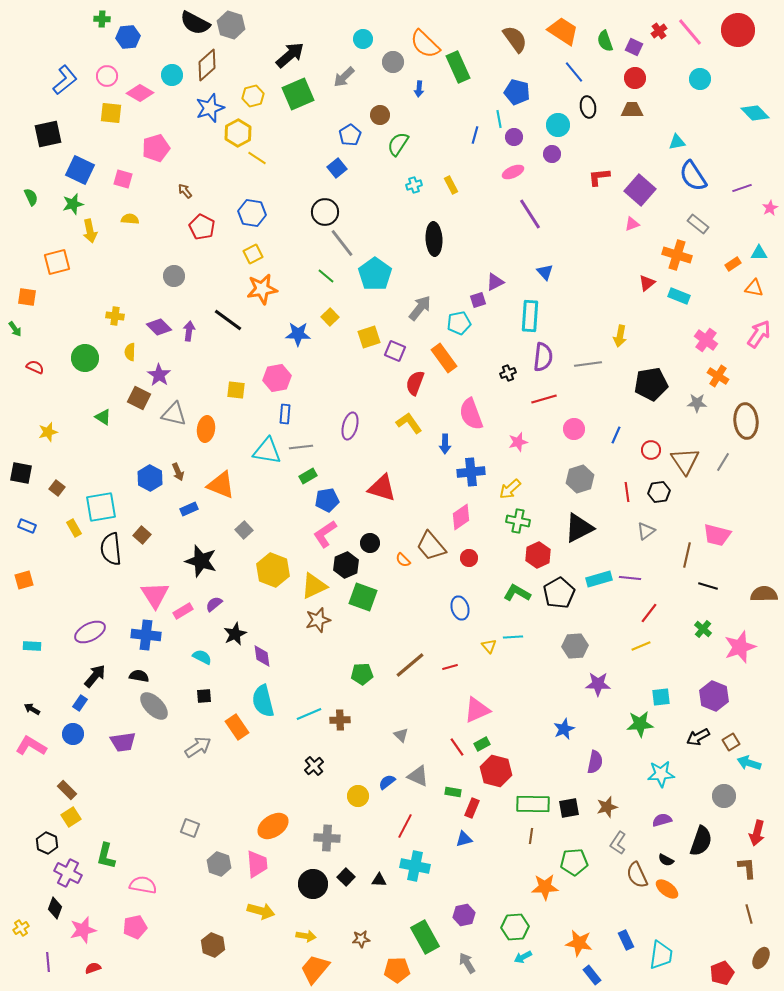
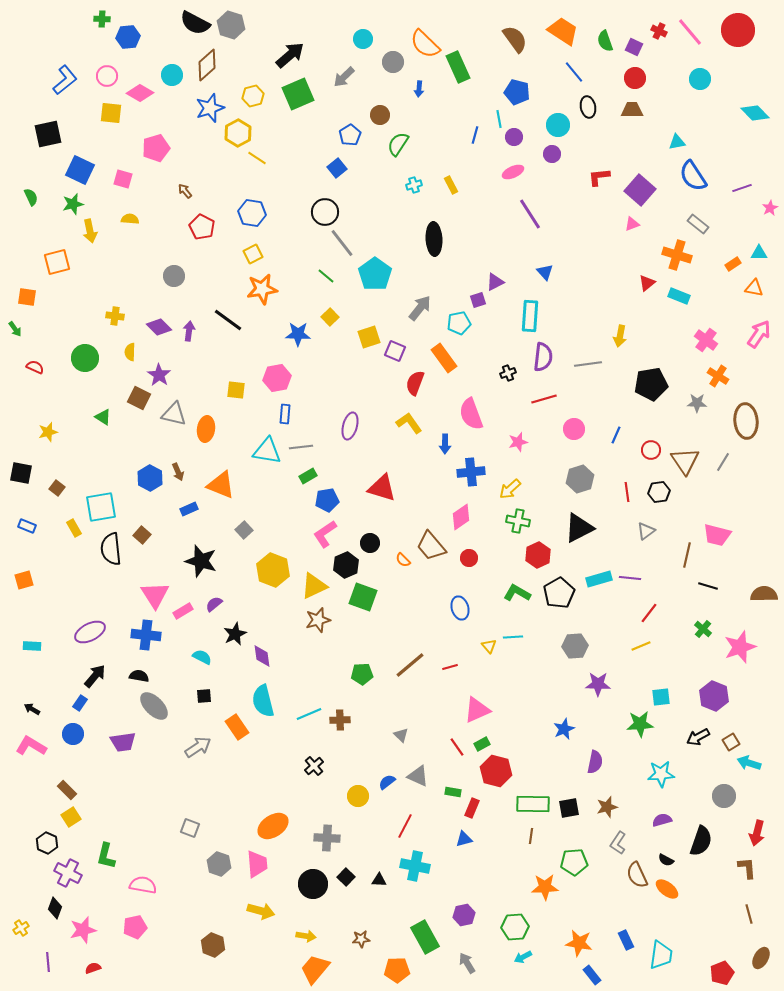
red cross at (659, 31): rotated 28 degrees counterclockwise
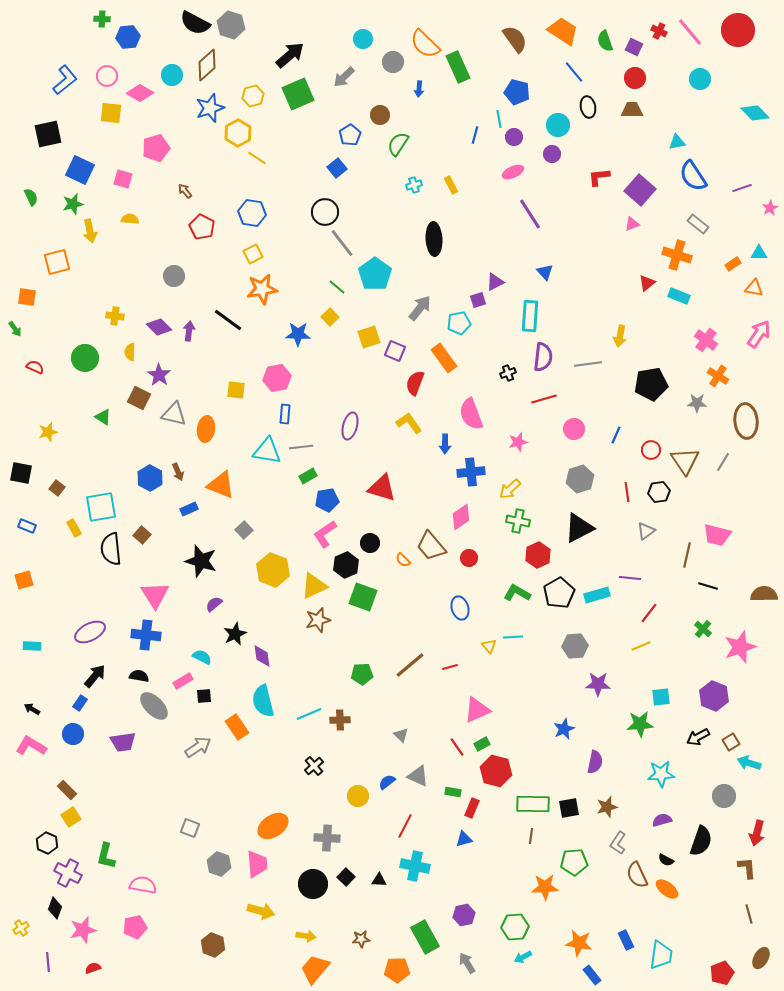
green line at (326, 276): moved 11 px right, 11 px down
cyan rectangle at (599, 579): moved 2 px left, 16 px down
pink rectangle at (183, 611): moved 70 px down
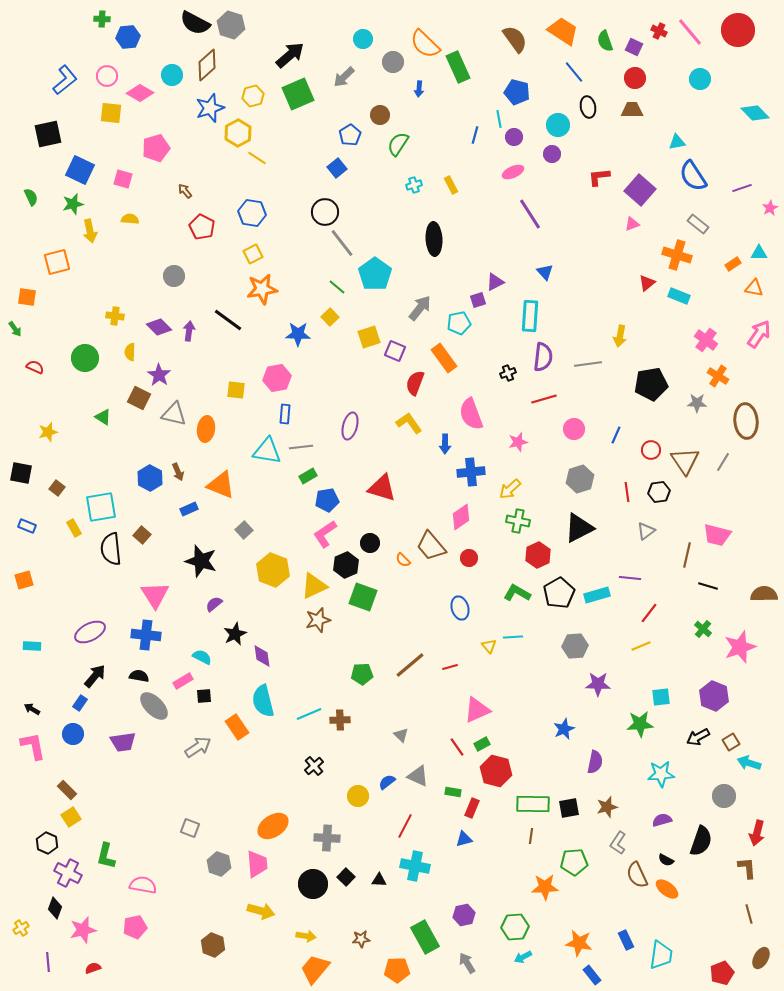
pink L-shape at (31, 746): moved 2 px right; rotated 48 degrees clockwise
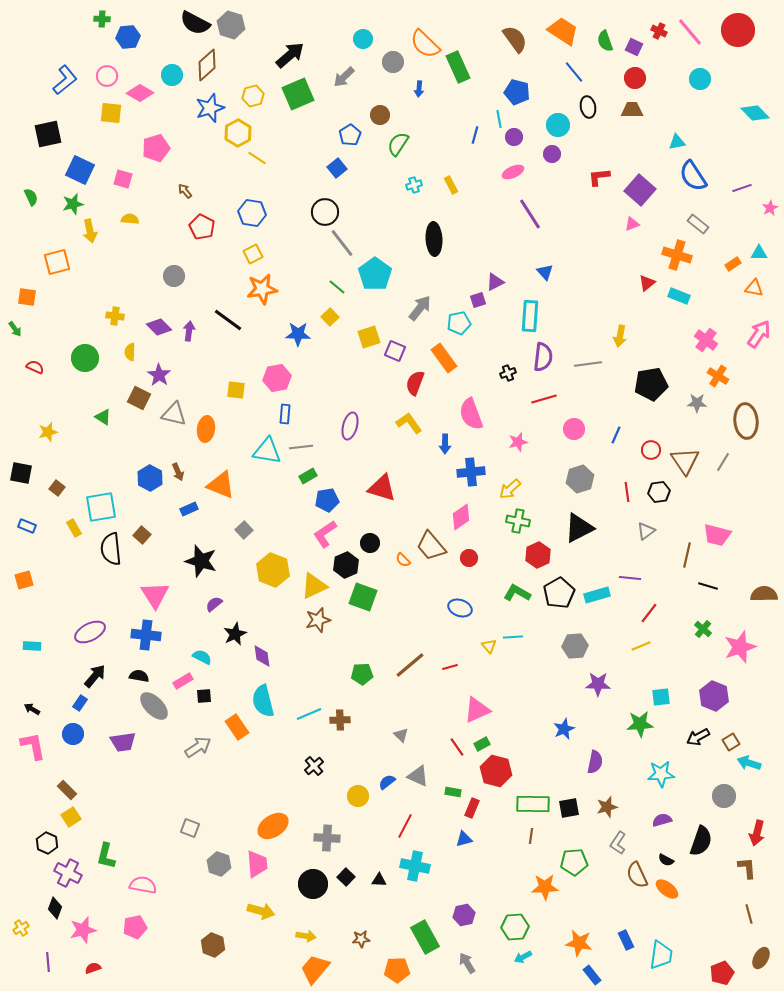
blue ellipse at (460, 608): rotated 55 degrees counterclockwise
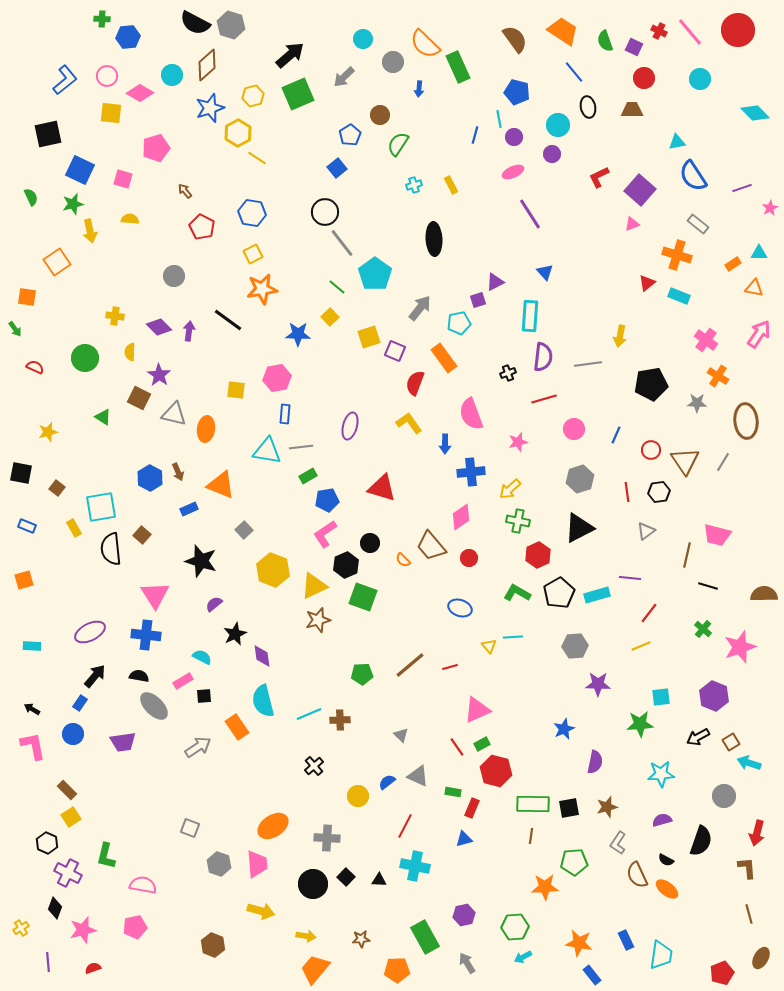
red circle at (635, 78): moved 9 px right
red L-shape at (599, 177): rotated 20 degrees counterclockwise
orange square at (57, 262): rotated 20 degrees counterclockwise
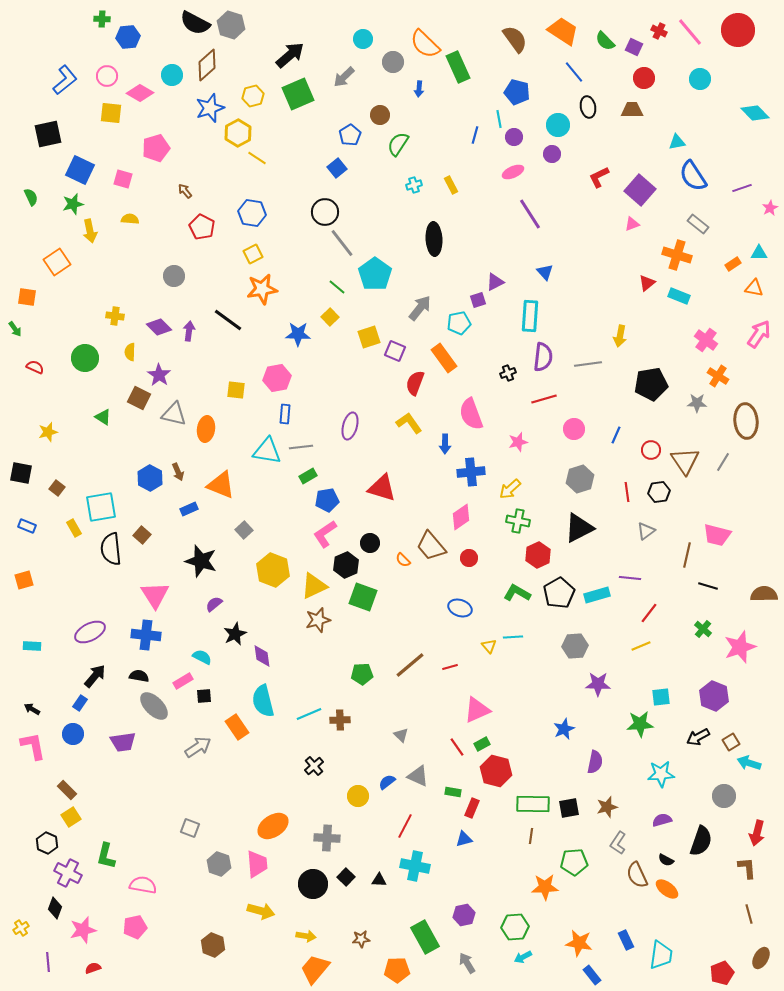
green semicircle at (605, 41): rotated 25 degrees counterclockwise
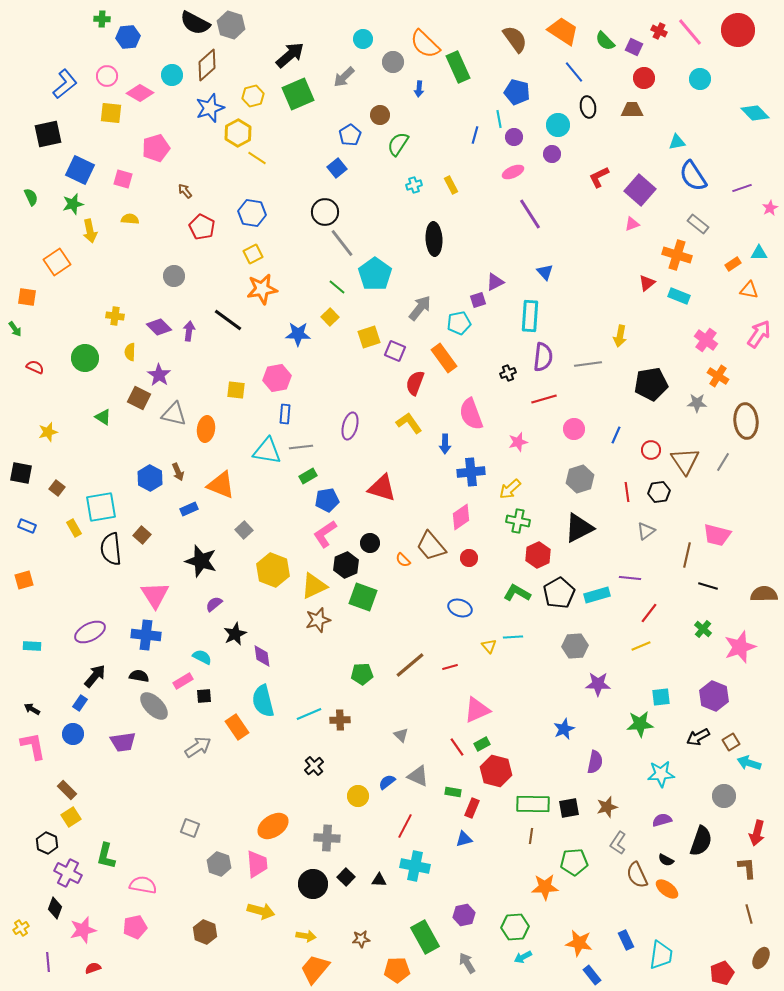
blue L-shape at (65, 80): moved 4 px down
orange triangle at (754, 288): moved 5 px left, 2 px down
brown hexagon at (213, 945): moved 8 px left, 13 px up
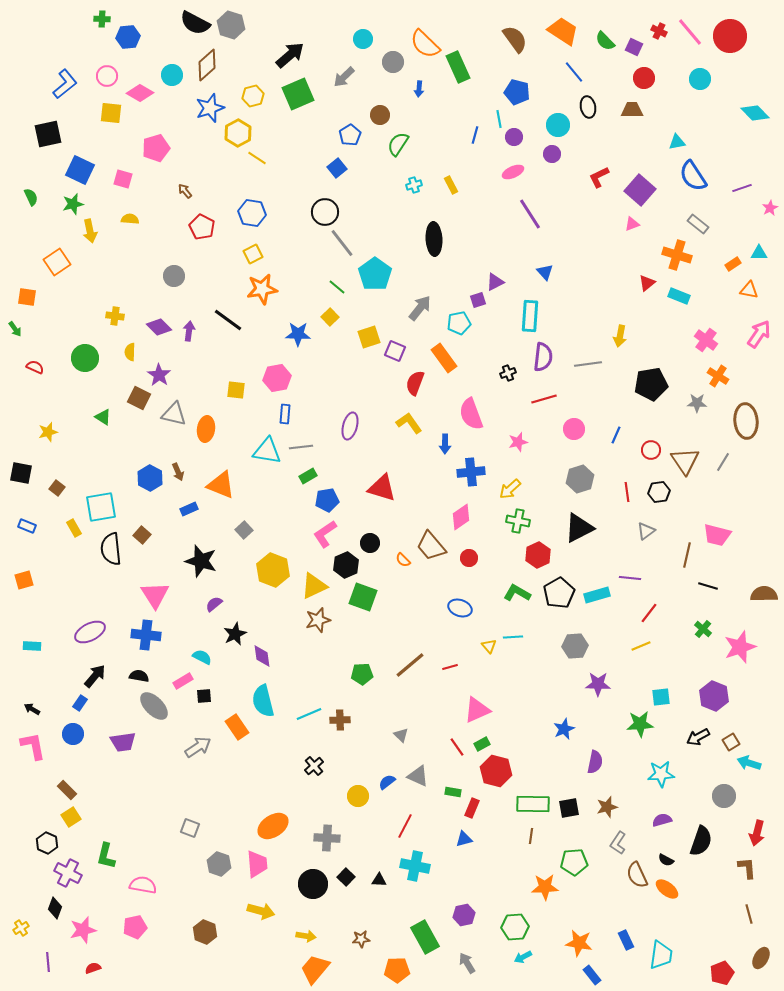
red circle at (738, 30): moved 8 px left, 6 px down
